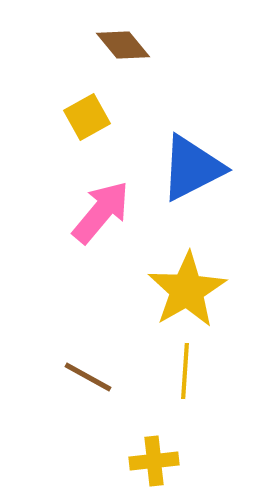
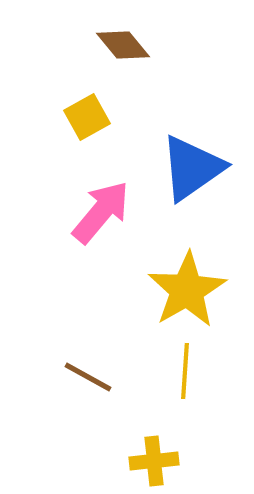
blue triangle: rotated 8 degrees counterclockwise
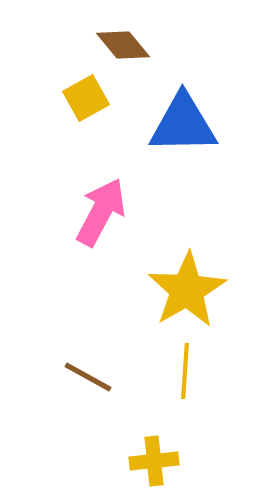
yellow square: moved 1 px left, 19 px up
blue triangle: moved 9 px left, 44 px up; rotated 34 degrees clockwise
pink arrow: rotated 12 degrees counterclockwise
